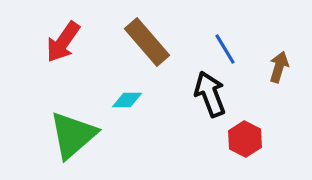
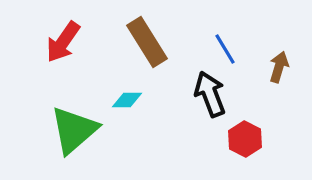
brown rectangle: rotated 9 degrees clockwise
green triangle: moved 1 px right, 5 px up
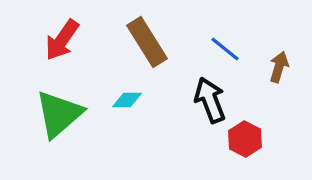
red arrow: moved 1 px left, 2 px up
blue line: rotated 20 degrees counterclockwise
black arrow: moved 6 px down
green triangle: moved 15 px left, 16 px up
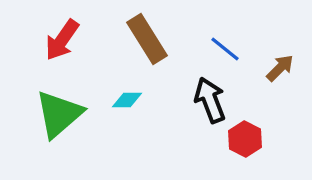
brown rectangle: moved 3 px up
brown arrow: moved 1 px right, 1 px down; rotated 28 degrees clockwise
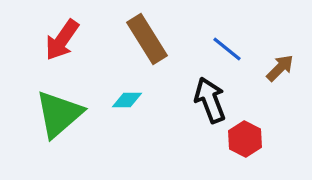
blue line: moved 2 px right
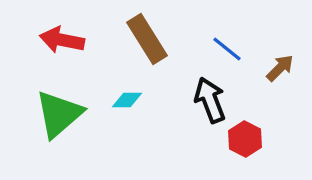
red arrow: rotated 66 degrees clockwise
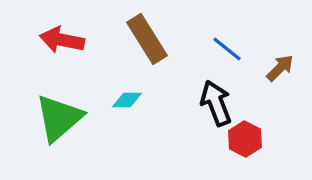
black arrow: moved 6 px right, 3 px down
green triangle: moved 4 px down
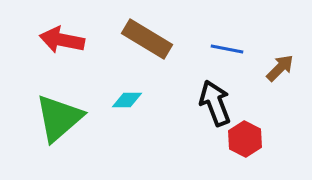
brown rectangle: rotated 27 degrees counterclockwise
blue line: rotated 28 degrees counterclockwise
black arrow: moved 1 px left
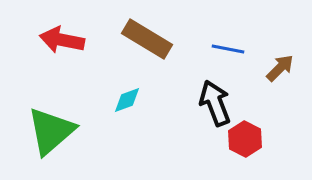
blue line: moved 1 px right
cyan diamond: rotated 20 degrees counterclockwise
green triangle: moved 8 px left, 13 px down
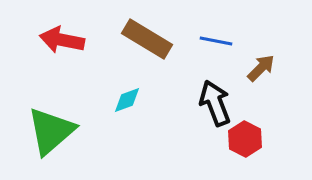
blue line: moved 12 px left, 8 px up
brown arrow: moved 19 px left
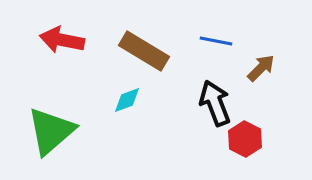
brown rectangle: moved 3 px left, 12 px down
